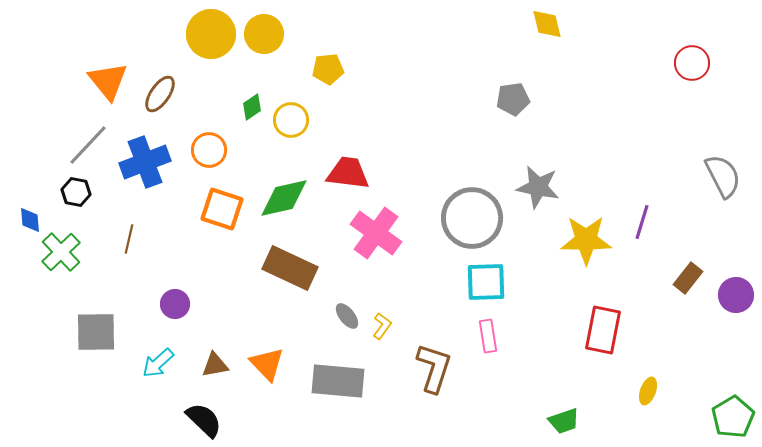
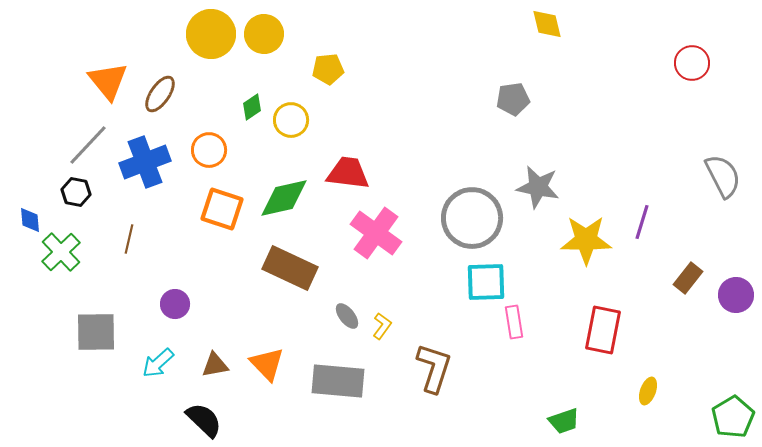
pink rectangle at (488, 336): moved 26 px right, 14 px up
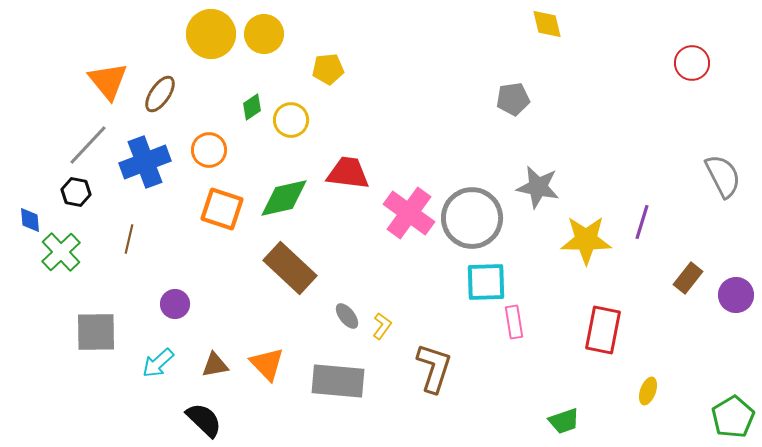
pink cross at (376, 233): moved 33 px right, 20 px up
brown rectangle at (290, 268): rotated 18 degrees clockwise
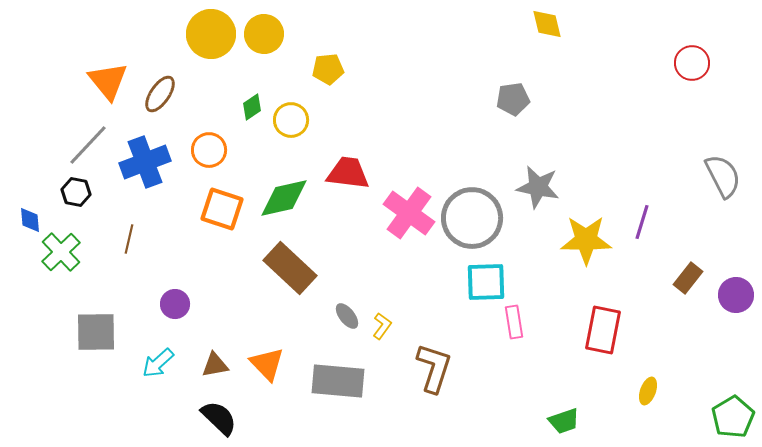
black semicircle at (204, 420): moved 15 px right, 2 px up
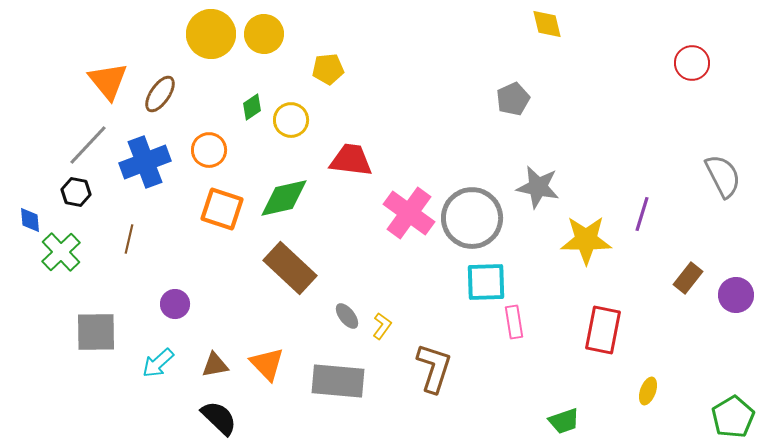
gray pentagon at (513, 99): rotated 16 degrees counterclockwise
red trapezoid at (348, 173): moved 3 px right, 13 px up
purple line at (642, 222): moved 8 px up
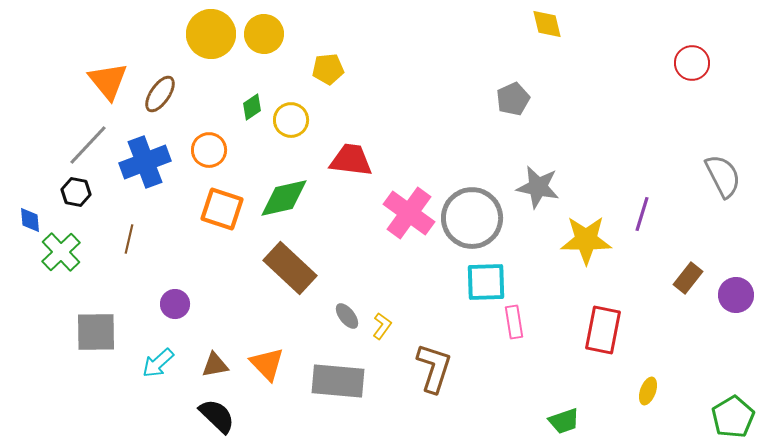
black semicircle at (219, 418): moved 2 px left, 2 px up
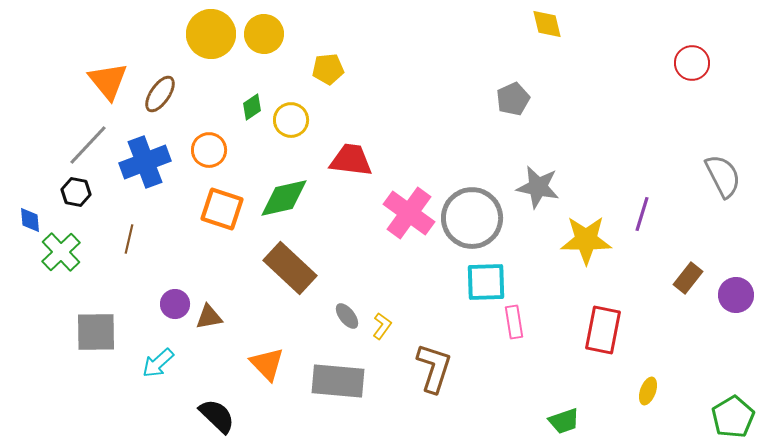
brown triangle at (215, 365): moved 6 px left, 48 px up
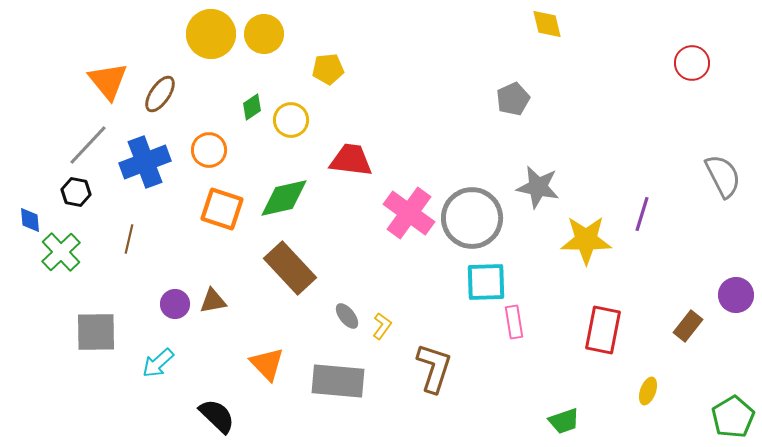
brown rectangle at (290, 268): rotated 4 degrees clockwise
brown rectangle at (688, 278): moved 48 px down
brown triangle at (209, 317): moved 4 px right, 16 px up
